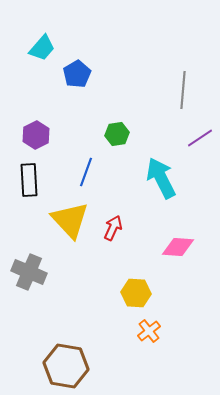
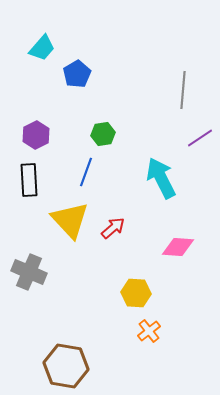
green hexagon: moved 14 px left
red arrow: rotated 25 degrees clockwise
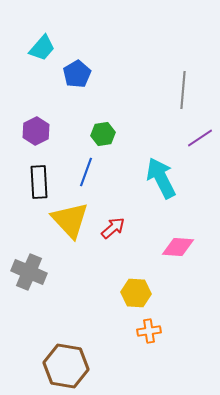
purple hexagon: moved 4 px up
black rectangle: moved 10 px right, 2 px down
orange cross: rotated 30 degrees clockwise
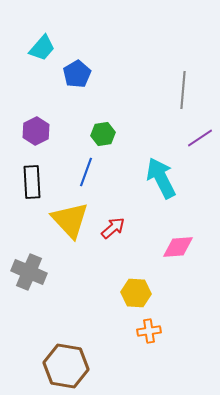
black rectangle: moved 7 px left
pink diamond: rotated 8 degrees counterclockwise
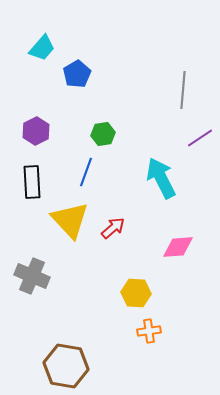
gray cross: moved 3 px right, 4 px down
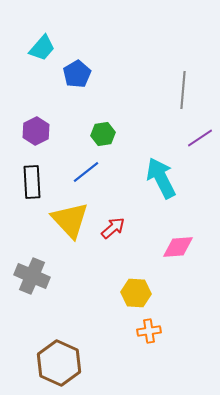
blue line: rotated 32 degrees clockwise
brown hexagon: moved 7 px left, 3 px up; rotated 15 degrees clockwise
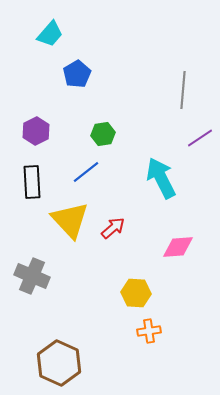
cyan trapezoid: moved 8 px right, 14 px up
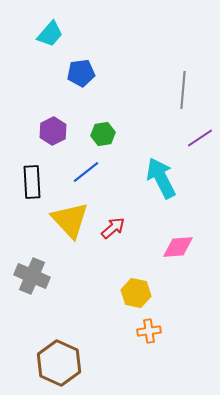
blue pentagon: moved 4 px right, 1 px up; rotated 24 degrees clockwise
purple hexagon: moved 17 px right
yellow hexagon: rotated 8 degrees clockwise
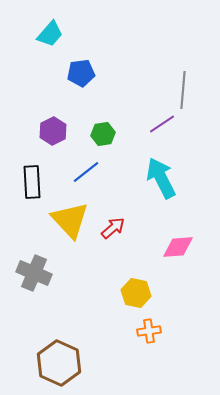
purple line: moved 38 px left, 14 px up
gray cross: moved 2 px right, 3 px up
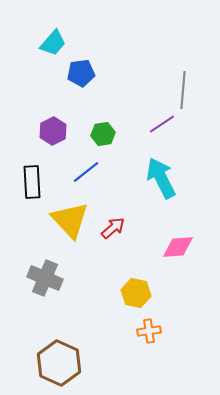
cyan trapezoid: moved 3 px right, 9 px down
gray cross: moved 11 px right, 5 px down
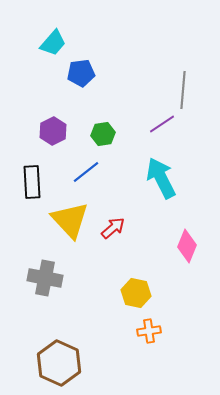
pink diamond: moved 9 px right, 1 px up; rotated 64 degrees counterclockwise
gray cross: rotated 12 degrees counterclockwise
